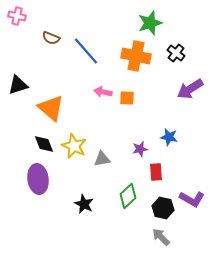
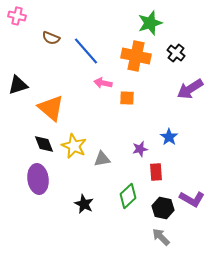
pink arrow: moved 9 px up
blue star: rotated 24 degrees clockwise
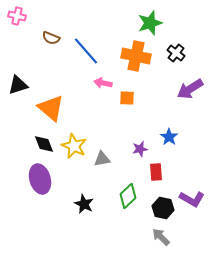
purple ellipse: moved 2 px right; rotated 8 degrees counterclockwise
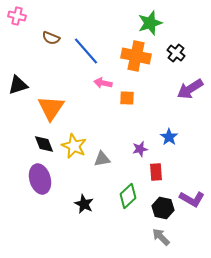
orange triangle: rotated 24 degrees clockwise
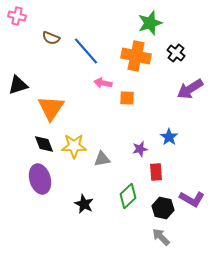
yellow star: rotated 25 degrees counterclockwise
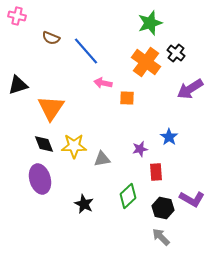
orange cross: moved 10 px right, 6 px down; rotated 24 degrees clockwise
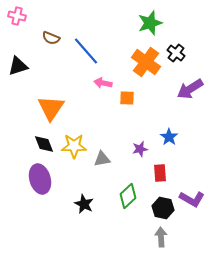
black triangle: moved 19 px up
red rectangle: moved 4 px right, 1 px down
gray arrow: rotated 42 degrees clockwise
